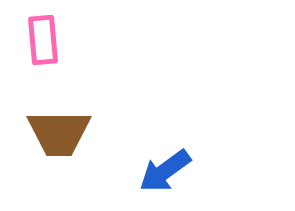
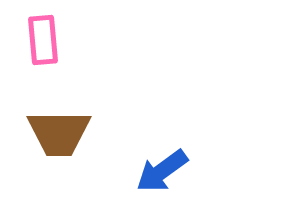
blue arrow: moved 3 px left
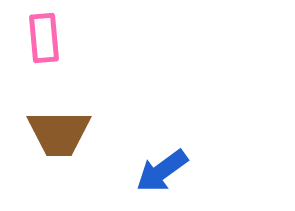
pink rectangle: moved 1 px right, 2 px up
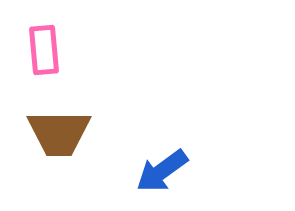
pink rectangle: moved 12 px down
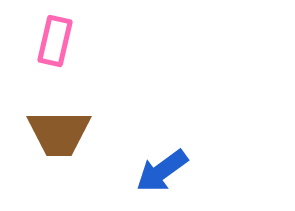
pink rectangle: moved 11 px right, 9 px up; rotated 18 degrees clockwise
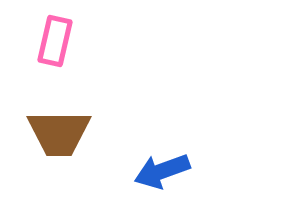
blue arrow: rotated 16 degrees clockwise
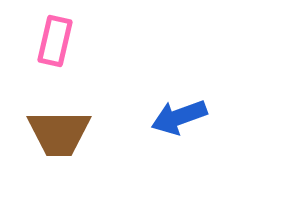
blue arrow: moved 17 px right, 54 px up
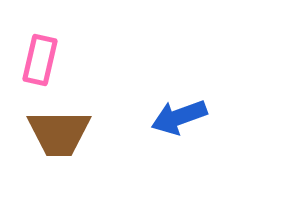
pink rectangle: moved 15 px left, 19 px down
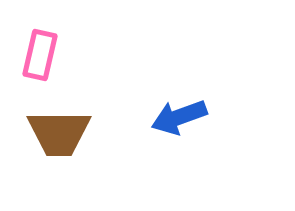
pink rectangle: moved 5 px up
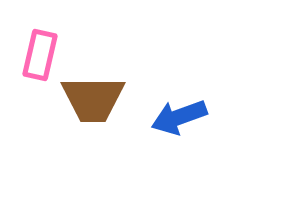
brown trapezoid: moved 34 px right, 34 px up
